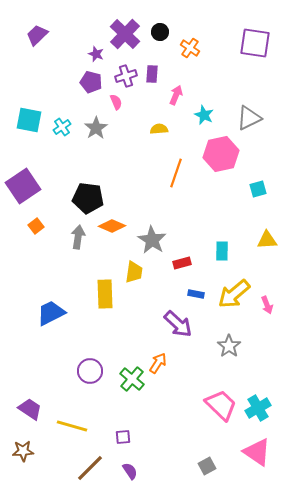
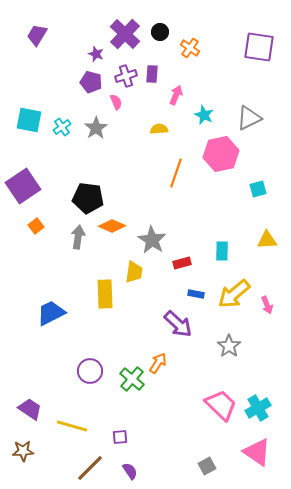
purple trapezoid at (37, 35): rotated 15 degrees counterclockwise
purple square at (255, 43): moved 4 px right, 4 px down
purple square at (123, 437): moved 3 px left
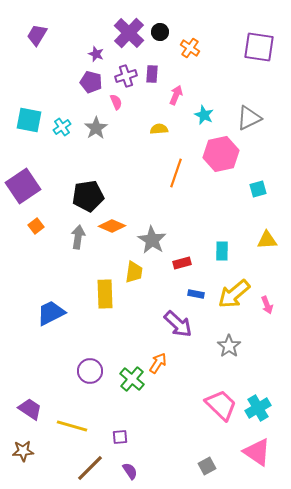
purple cross at (125, 34): moved 4 px right, 1 px up
black pentagon at (88, 198): moved 2 px up; rotated 16 degrees counterclockwise
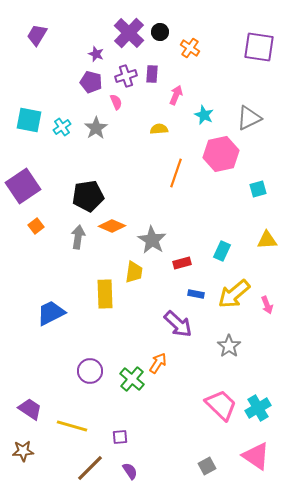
cyan rectangle at (222, 251): rotated 24 degrees clockwise
pink triangle at (257, 452): moved 1 px left, 4 px down
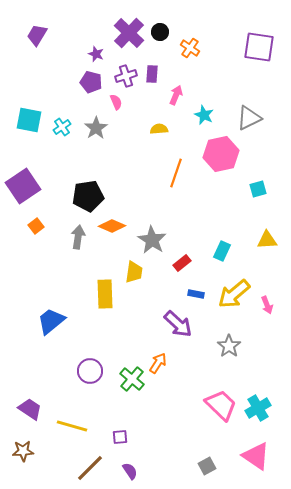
red rectangle at (182, 263): rotated 24 degrees counterclockwise
blue trapezoid at (51, 313): moved 8 px down; rotated 12 degrees counterclockwise
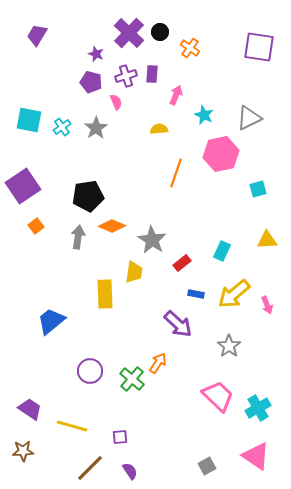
pink trapezoid at (221, 405): moved 3 px left, 9 px up
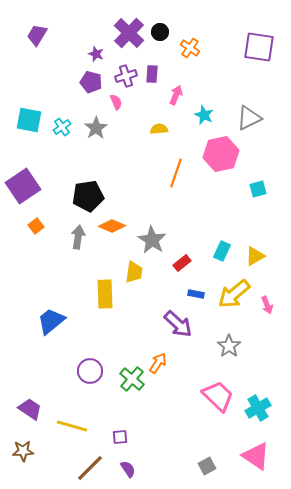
yellow triangle at (267, 240): moved 12 px left, 16 px down; rotated 25 degrees counterclockwise
purple semicircle at (130, 471): moved 2 px left, 2 px up
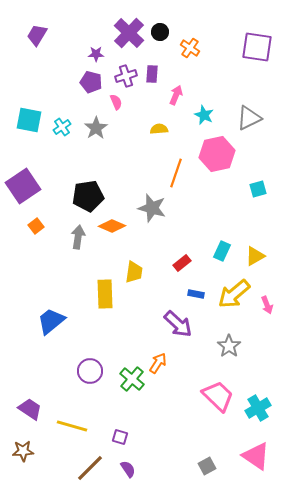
purple square at (259, 47): moved 2 px left
purple star at (96, 54): rotated 21 degrees counterclockwise
pink hexagon at (221, 154): moved 4 px left
gray star at (152, 240): moved 32 px up; rotated 16 degrees counterclockwise
purple square at (120, 437): rotated 21 degrees clockwise
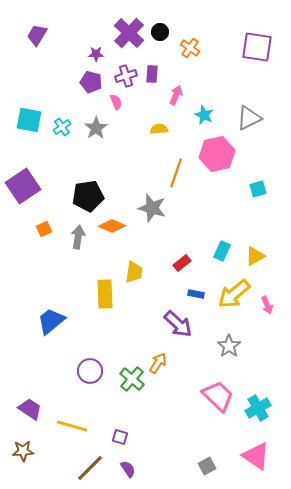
orange square at (36, 226): moved 8 px right, 3 px down; rotated 14 degrees clockwise
